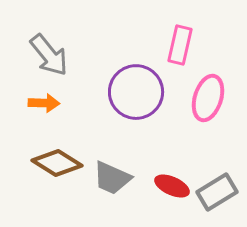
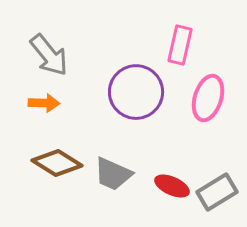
gray trapezoid: moved 1 px right, 4 px up
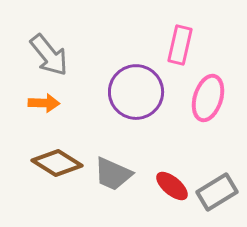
red ellipse: rotated 16 degrees clockwise
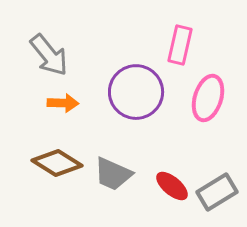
orange arrow: moved 19 px right
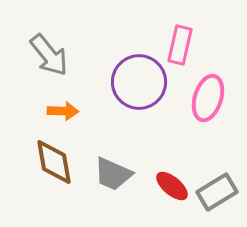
purple circle: moved 3 px right, 10 px up
orange arrow: moved 8 px down
brown diamond: moved 3 px left, 1 px up; rotated 48 degrees clockwise
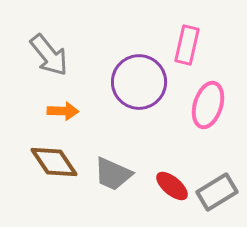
pink rectangle: moved 7 px right
pink ellipse: moved 7 px down
brown diamond: rotated 24 degrees counterclockwise
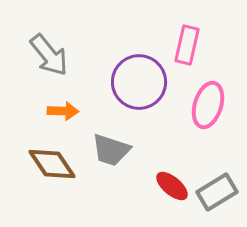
brown diamond: moved 2 px left, 2 px down
gray trapezoid: moved 2 px left, 24 px up; rotated 6 degrees counterclockwise
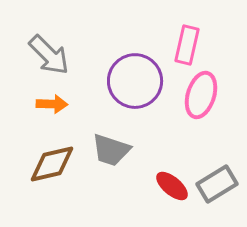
gray arrow: rotated 6 degrees counterclockwise
purple circle: moved 4 px left, 1 px up
pink ellipse: moved 7 px left, 10 px up
orange arrow: moved 11 px left, 7 px up
brown diamond: rotated 69 degrees counterclockwise
gray rectangle: moved 8 px up
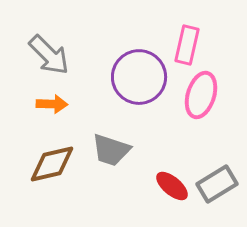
purple circle: moved 4 px right, 4 px up
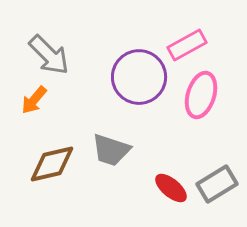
pink rectangle: rotated 48 degrees clockwise
orange arrow: moved 18 px left, 4 px up; rotated 128 degrees clockwise
red ellipse: moved 1 px left, 2 px down
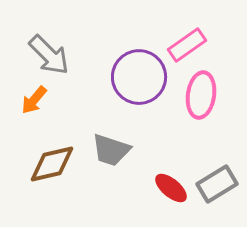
pink rectangle: rotated 6 degrees counterclockwise
pink ellipse: rotated 9 degrees counterclockwise
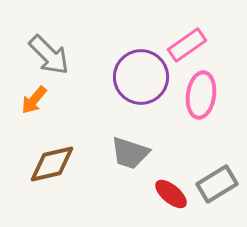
purple circle: moved 2 px right
gray trapezoid: moved 19 px right, 3 px down
red ellipse: moved 6 px down
